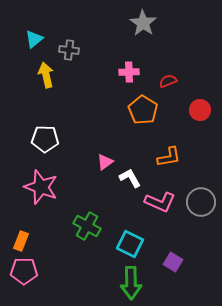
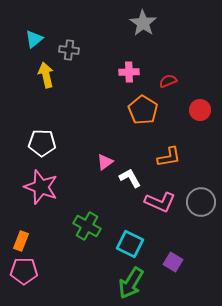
white pentagon: moved 3 px left, 4 px down
green arrow: rotated 32 degrees clockwise
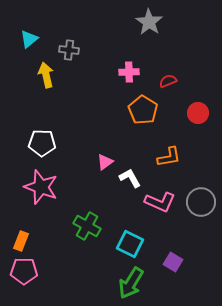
gray star: moved 6 px right, 1 px up
cyan triangle: moved 5 px left
red circle: moved 2 px left, 3 px down
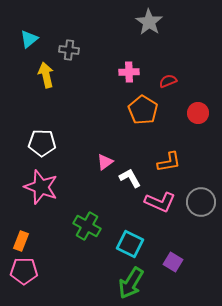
orange L-shape: moved 5 px down
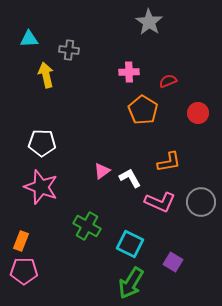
cyan triangle: rotated 36 degrees clockwise
pink triangle: moved 3 px left, 9 px down
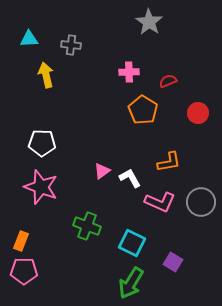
gray cross: moved 2 px right, 5 px up
green cross: rotated 8 degrees counterclockwise
cyan square: moved 2 px right, 1 px up
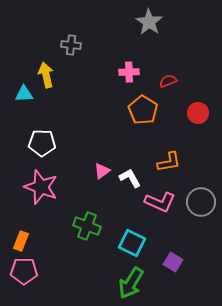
cyan triangle: moved 5 px left, 55 px down
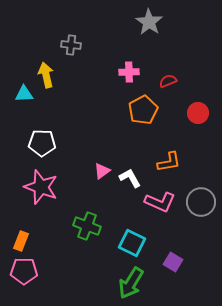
orange pentagon: rotated 12 degrees clockwise
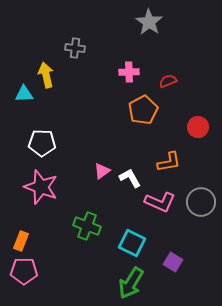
gray cross: moved 4 px right, 3 px down
red circle: moved 14 px down
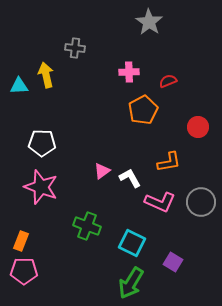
cyan triangle: moved 5 px left, 8 px up
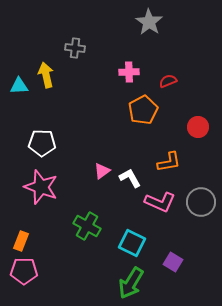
green cross: rotated 8 degrees clockwise
